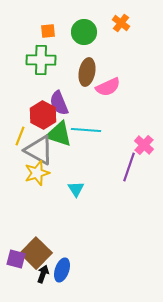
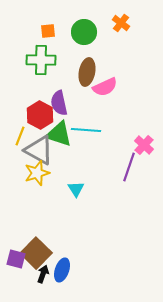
pink semicircle: moved 3 px left
purple semicircle: rotated 10 degrees clockwise
red hexagon: moved 3 px left
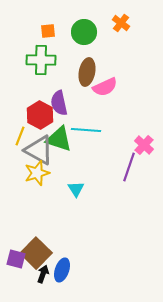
green triangle: moved 5 px down
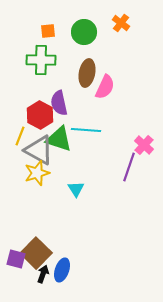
brown ellipse: moved 1 px down
pink semicircle: rotated 40 degrees counterclockwise
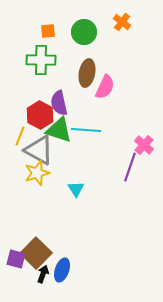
orange cross: moved 1 px right, 1 px up
green triangle: moved 9 px up
purple line: moved 1 px right
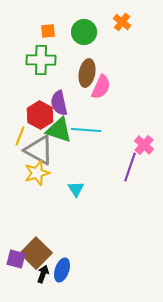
pink semicircle: moved 4 px left
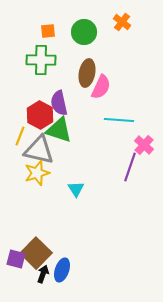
cyan line: moved 33 px right, 10 px up
gray triangle: rotated 16 degrees counterclockwise
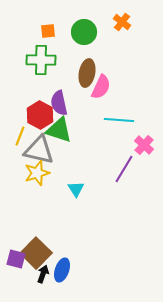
purple line: moved 6 px left, 2 px down; rotated 12 degrees clockwise
